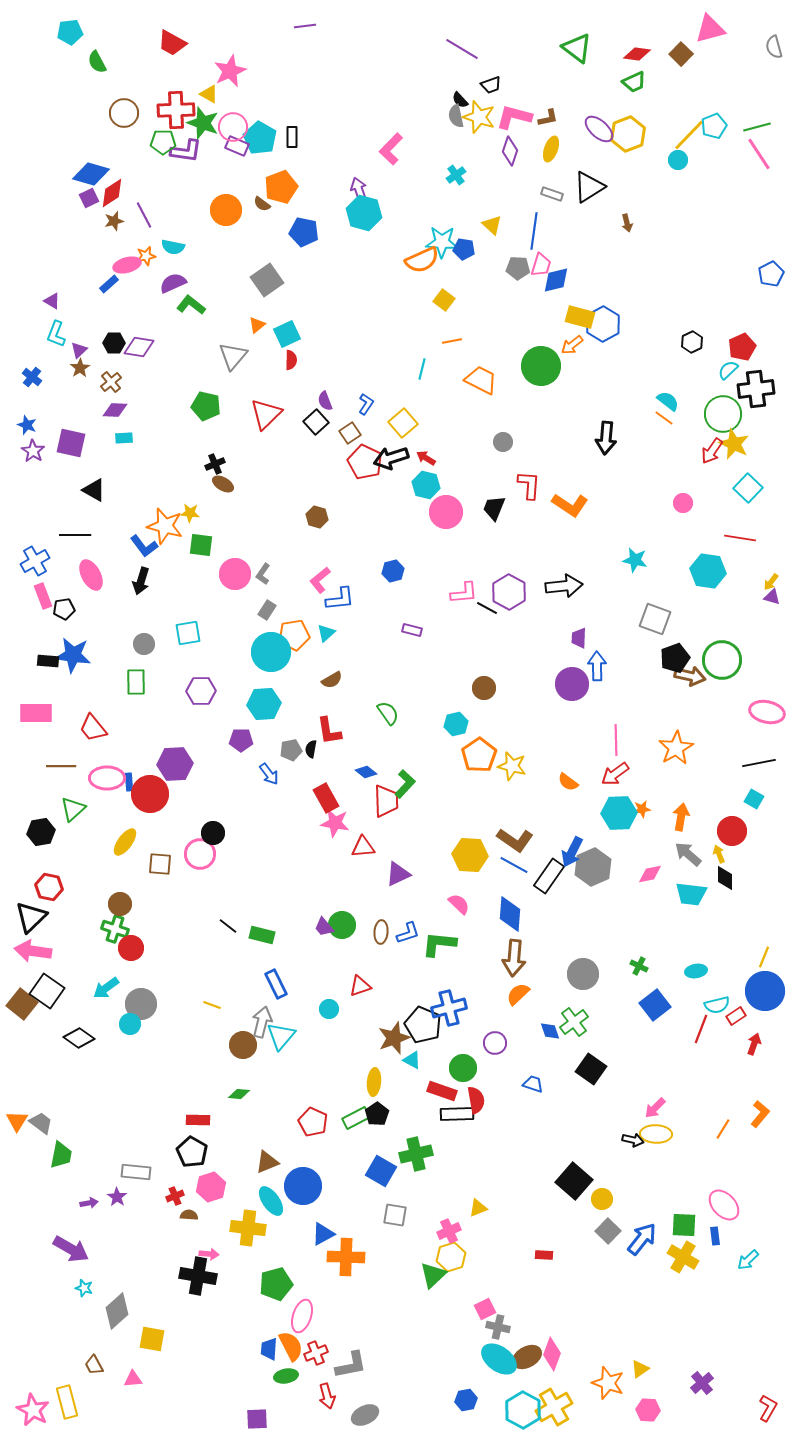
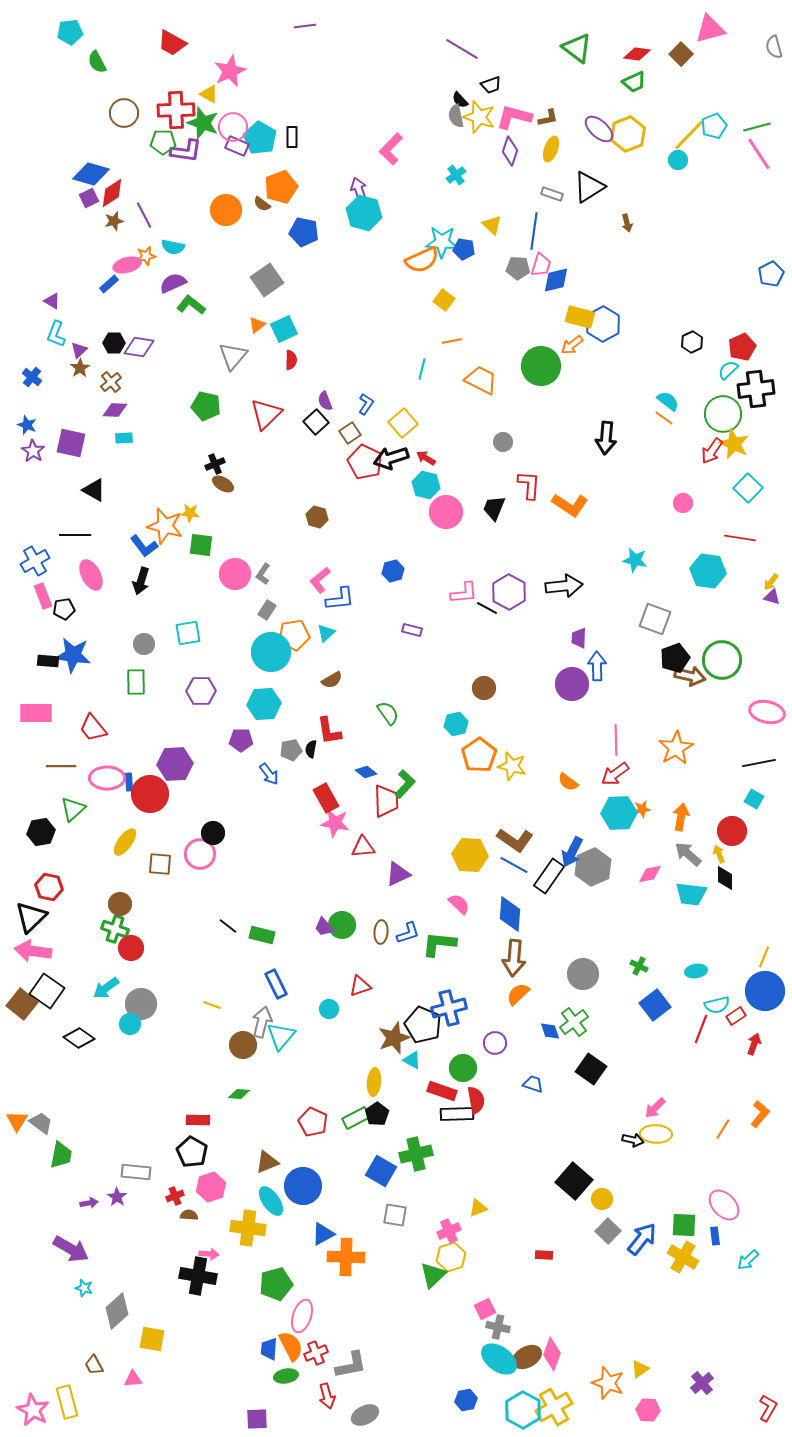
cyan square at (287, 334): moved 3 px left, 5 px up
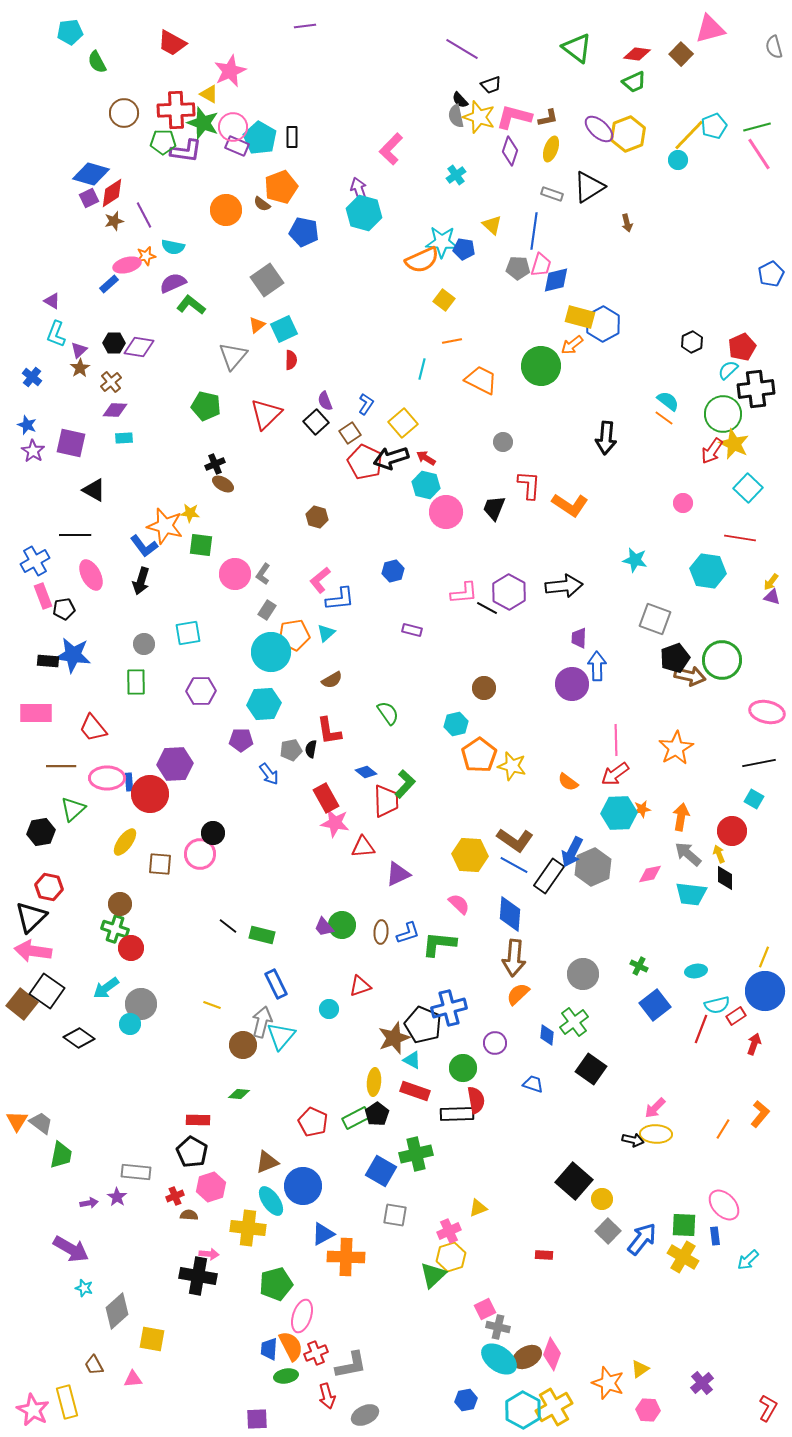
blue diamond at (550, 1031): moved 3 px left, 4 px down; rotated 25 degrees clockwise
red rectangle at (442, 1091): moved 27 px left
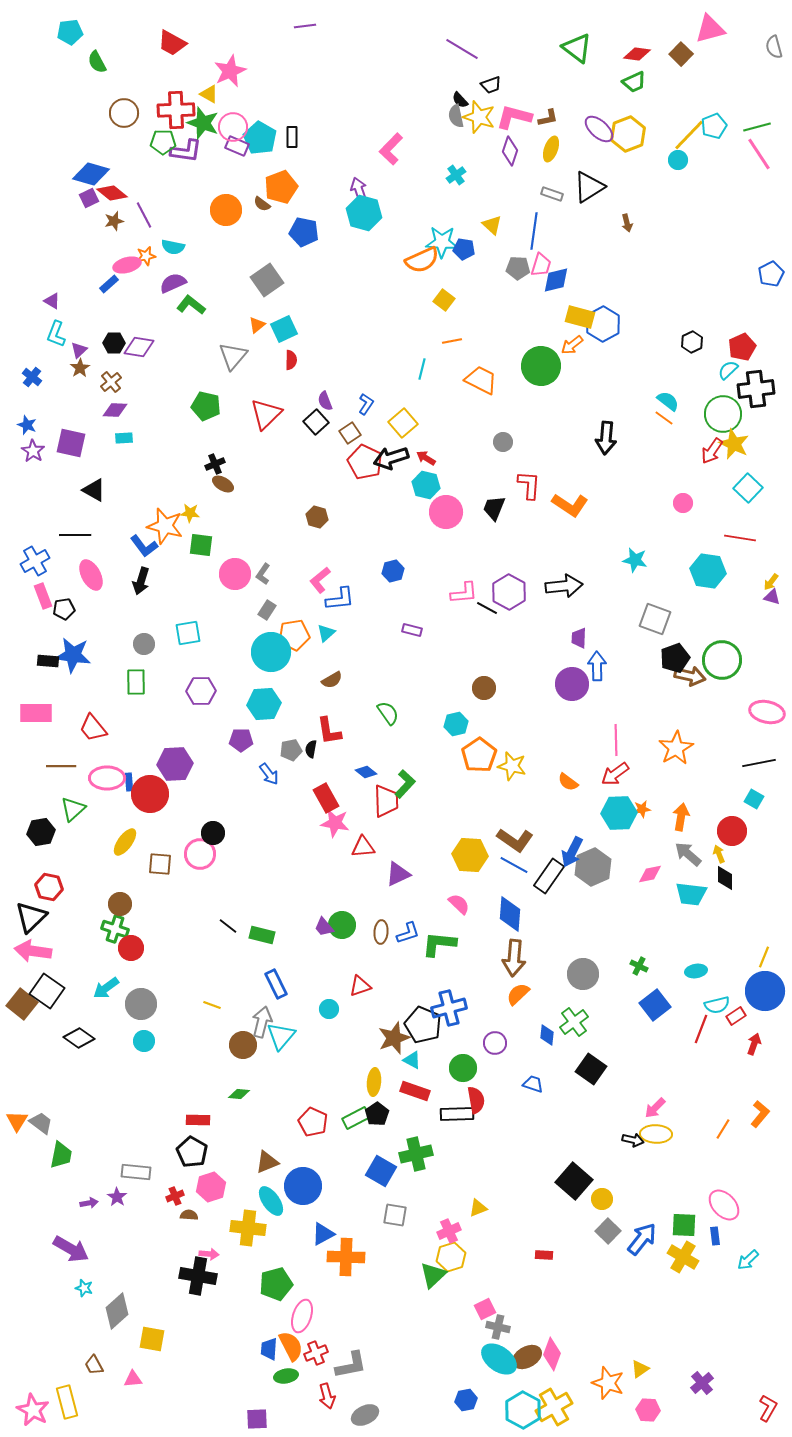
red diamond at (112, 193): rotated 72 degrees clockwise
cyan circle at (130, 1024): moved 14 px right, 17 px down
